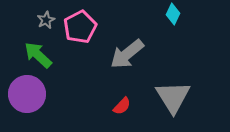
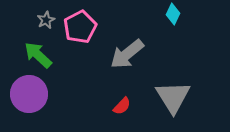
purple circle: moved 2 px right
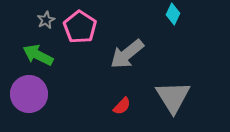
pink pentagon: rotated 12 degrees counterclockwise
green arrow: rotated 16 degrees counterclockwise
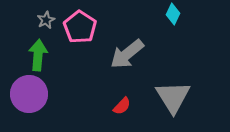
green arrow: rotated 68 degrees clockwise
